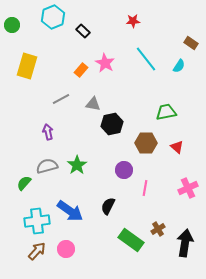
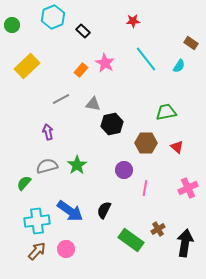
yellow rectangle: rotated 30 degrees clockwise
black semicircle: moved 4 px left, 4 px down
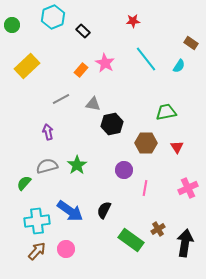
red triangle: rotated 16 degrees clockwise
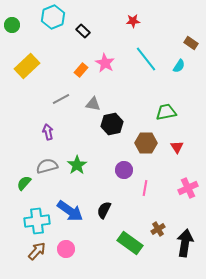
green rectangle: moved 1 px left, 3 px down
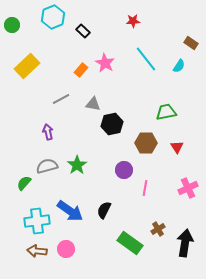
brown arrow: rotated 126 degrees counterclockwise
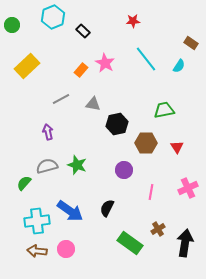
green trapezoid: moved 2 px left, 2 px up
black hexagon: moved 5 px right
green star: rotated 18 degrees counterclockwise
pink line: moved 6 px right, 4 px down
black semicircle: moved 3 px right, 2 px up
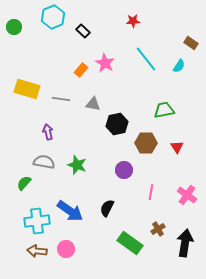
green circle: moved 2 px right, 2 px down
yellow rectangle: moved 23 px down; rotated 60 degrees clockwise
gray line: rotated 36 degrees clockwise
gray semicircle: moved 3 px left, 4 px up; rotated 25 degrees clockwise
pink cross: moved 1 px left, 7 px down; rotated 30 degrees counterclockwise
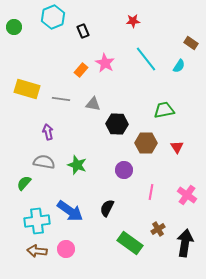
black rectangle: rotated 24 degrees clockwise
black hexagon: rotated 15 degrees clockwise
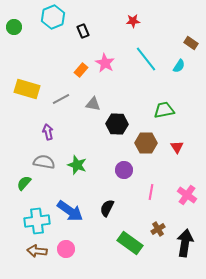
gray line: rotated 36 degrees counterclockwise
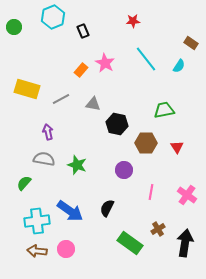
black hexagon: rotated 10 degrees clockwise
gray semicircle: moved 3 px up
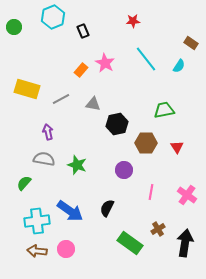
black hexagon: rotated 25 degrees counterclockwise
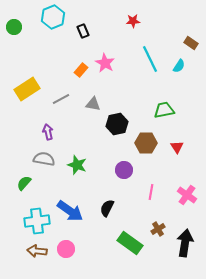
cyan line: moved 4 px right; rotated 12 degrees clockwise
yellow rectangle: rotated 50 degrees counterclockwise
